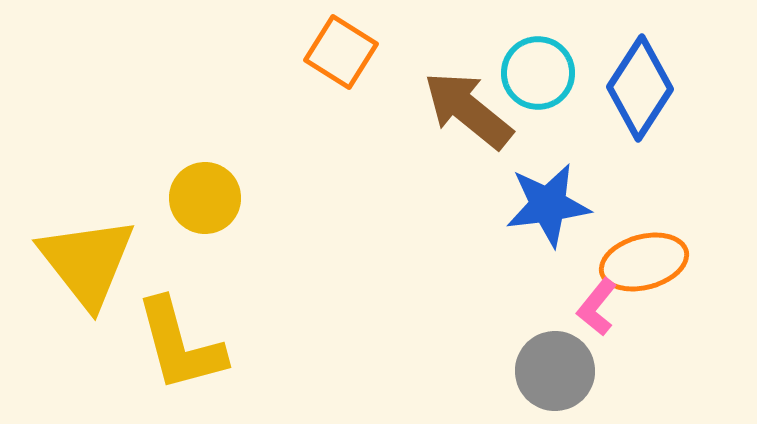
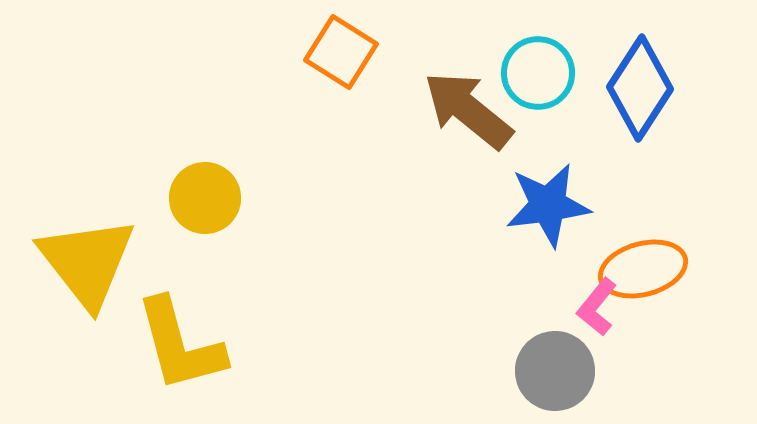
orange ellipse: moved 1 px left, 7 px down
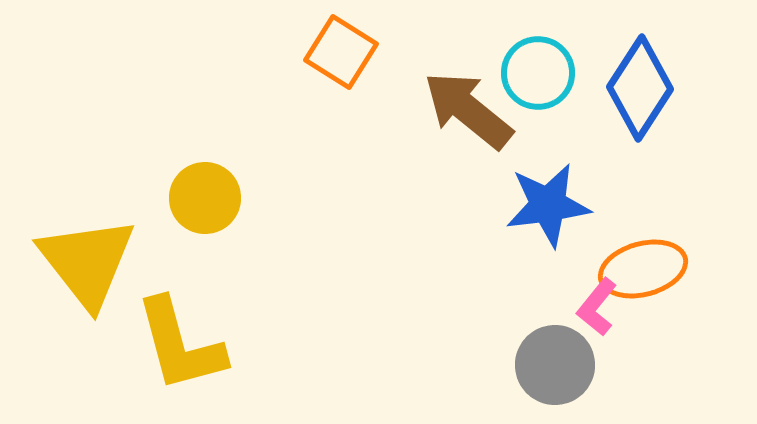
gray circle: moved 6 px up
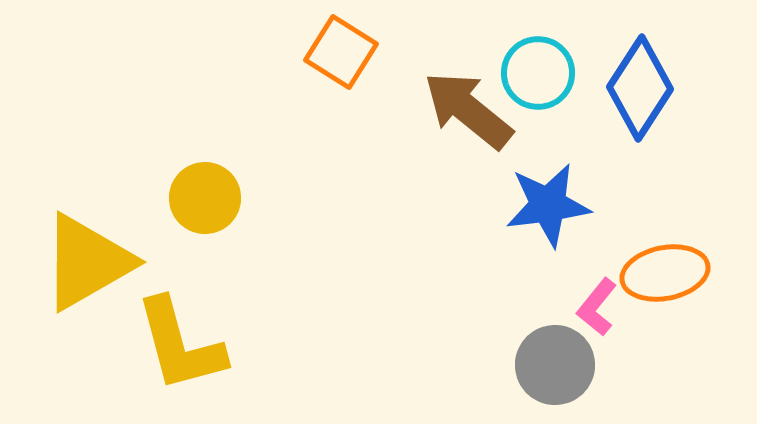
yellow triangle: rotated 38 degrees clockwise
orange ellipse: moved 22 px right, 4 px down; rotated 4 degrees clockwise
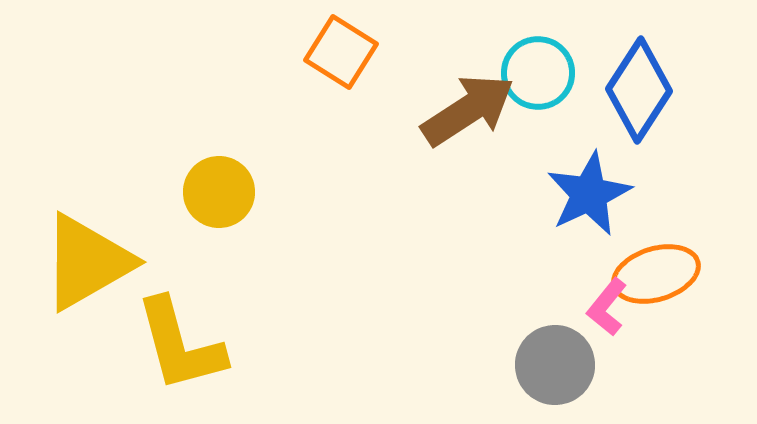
blue diamond: moved 1 px left, 2 px down
brown arrow: rotated 108 degrees clockwise
yellow circle: moved 14 px right, 6 px up
blue star: moved 41 px right, 11 px up; rotated 18 degrees counterclockwise
orange ellipse: moved 9 px left, 1 px down; rotated 6 degrees counterclockwise
pink L-shape: moved 10 px right
